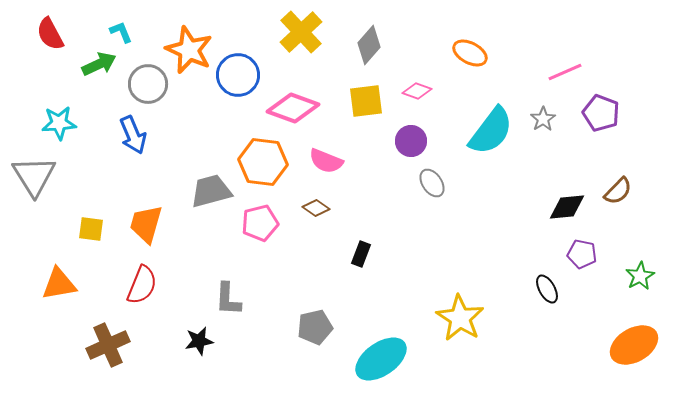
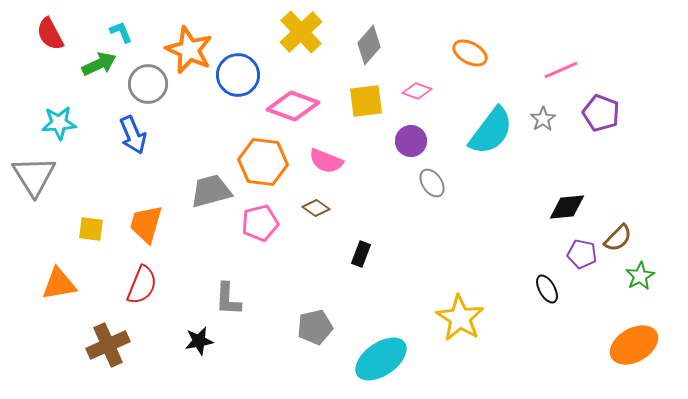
pink line at (565, 72): moved 4 px left, 2 px up
pink diamond at (293, 108): moved 2 px up
brown semicircle at (618, 191): moved 47 px down
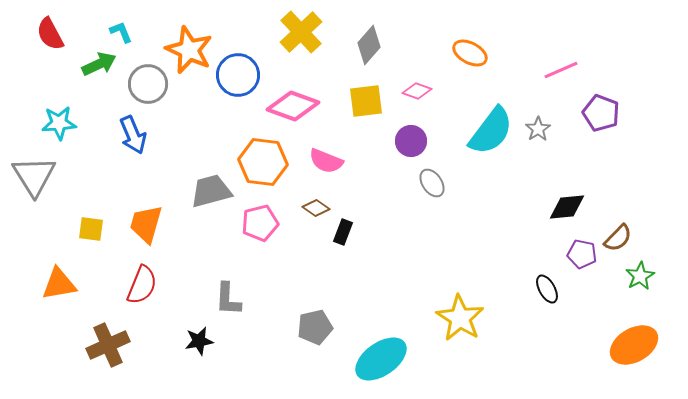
gray star at (543, 119): moved 5 px left, 10 px down
black rectangle at (361, 254): moved 18 px left, 22 px up
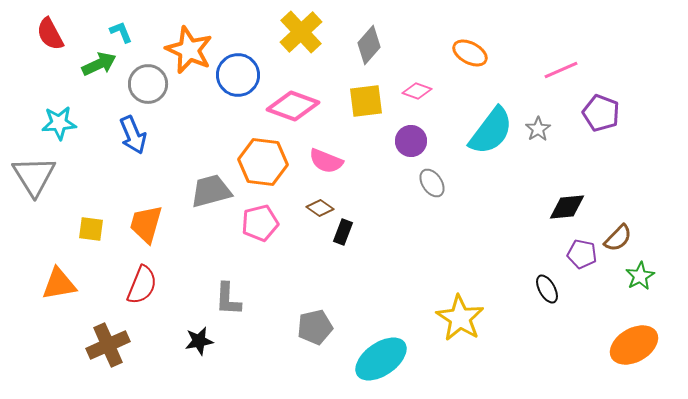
brown diamond at (316, 208): moved 4 px right
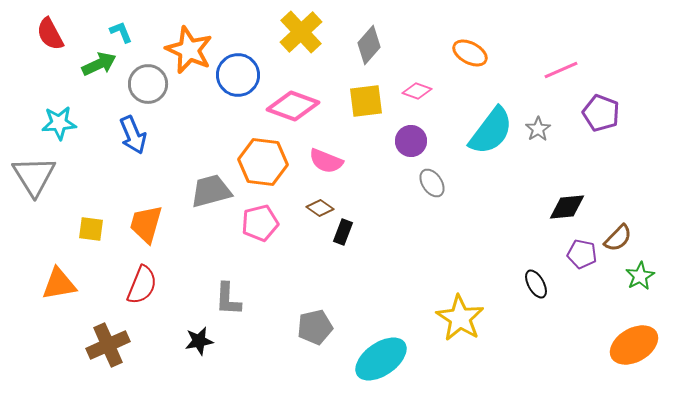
black ellipse at (547, 289): moved 11 px left, 5 px up
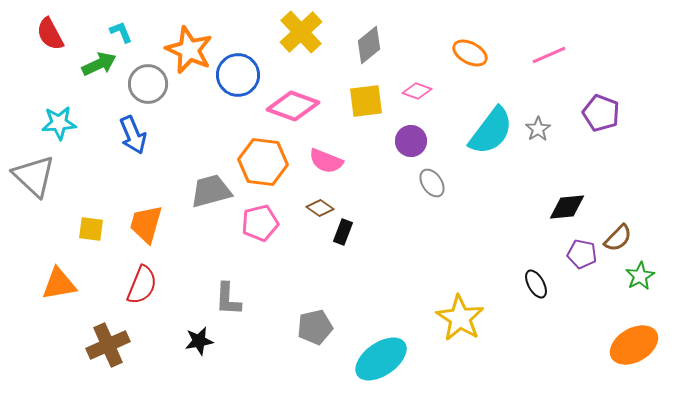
gray diamond at (369, 45): rotated 9 degrees clockwise
pink line at (561, 70): moved 12 px left, 15 px up
gray triangle at (34, 176): rotated 15 degrees counterclockwise
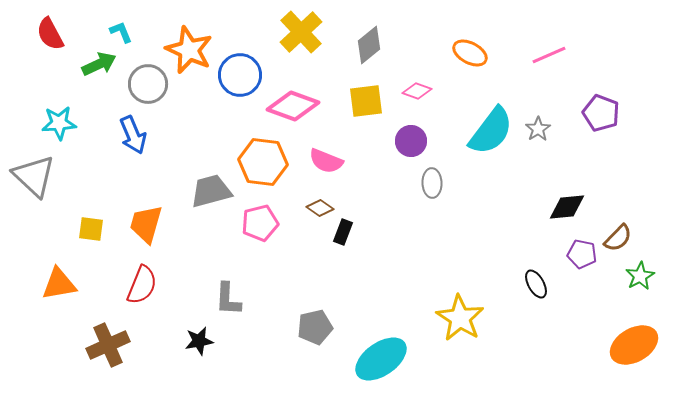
blue circle at (238, 75): moved 2 px right
gray ellipse at (432, 183): rotated 32 degrees clockwise
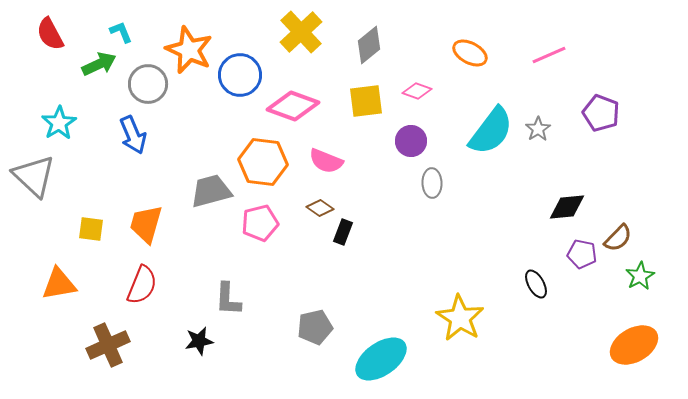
cyan star at (59, 123): rotated 28 degrees counterclockwise
